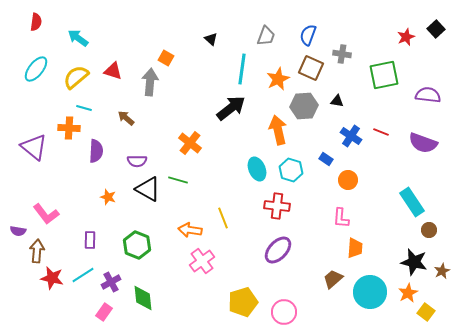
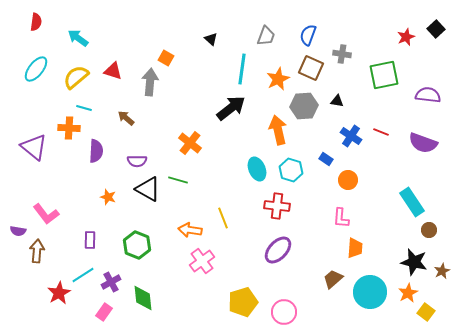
red star at (52, 278): moved 7 px right, 15 px down; rotated 30 degrees clockwise
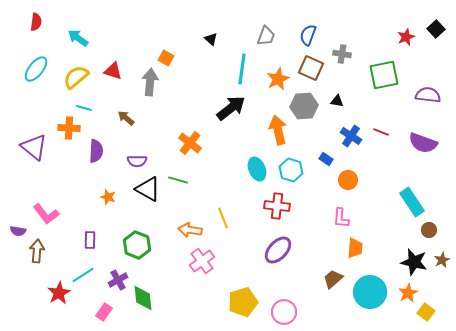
brown star at (442, 271): moved 11 px up
purple cross at (111, 282): moved 7 px right, 2 px up
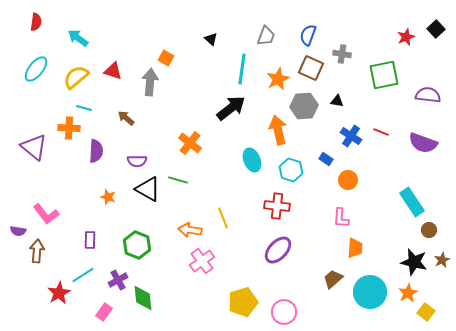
cyan ellipse at (257, 169): moved 5 px left, 9 px up
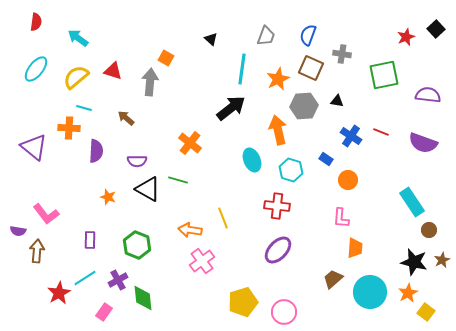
cyan line at (83, 275): moved 2 px right, 3 px down
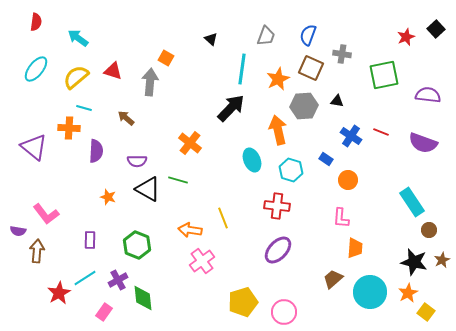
black arrow at (231, 108): rotated 8 degrees counterclockwise
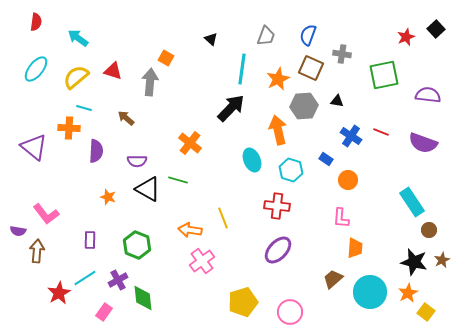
pink circle at (284, 312): moved 6 px right
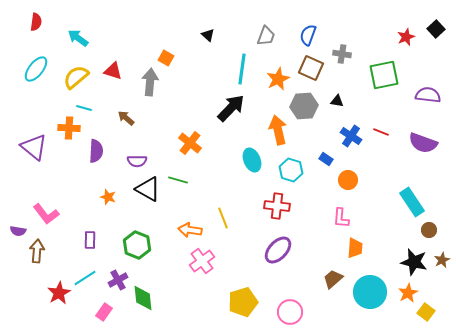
black triangle at (211, 39): moved 3 px left, 4 px up
